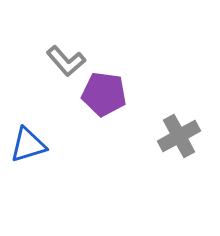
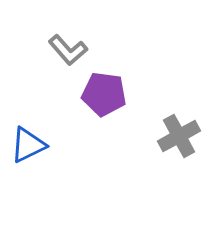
gray L-shape: moved 2 px right, 11 px up
blue triangle: rotated 9 degrees counterclockwise
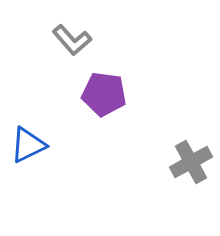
gray L-shape: moved 4 px right, 10 px up
gray cross: moved 12 px right, 26 px down
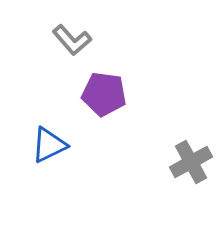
blue triangle: moved 21 px right
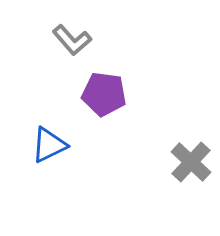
gray cross: rotated 18 degrees counterclockwise
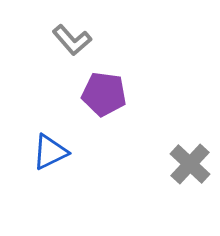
blue triangle: moved 1 px right, 7 px down
gray cross: moved 1 px left, 2 px down
